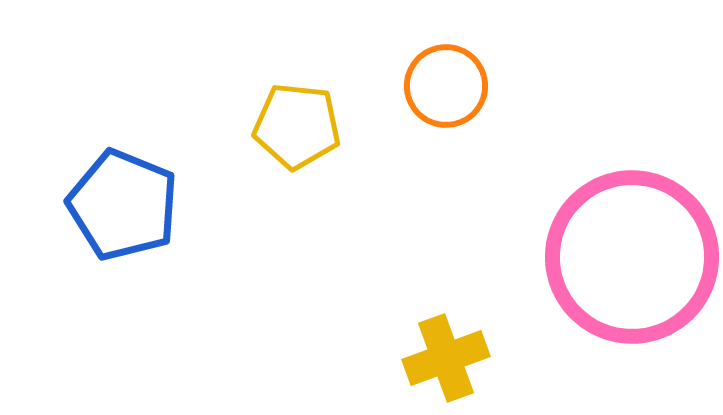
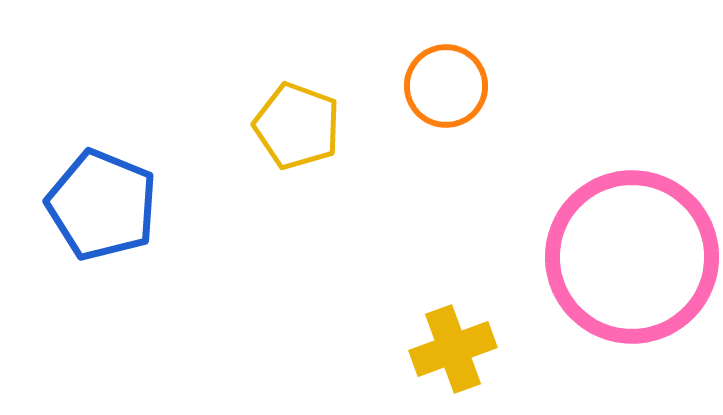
yellow pentagon: rotated 14 degrees clockwise
blue pentagon: moved 21 px left
yellow cross: moved 7 px right, 9 px up
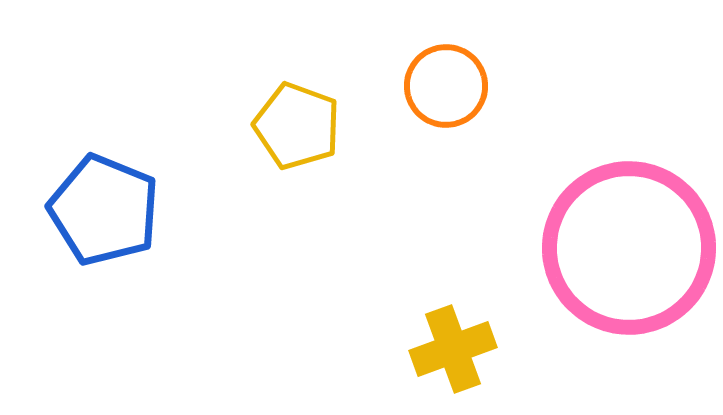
blue pentagon: moved 2 px right, 5 px down
pink circle: moved 3 px left, 9 px up
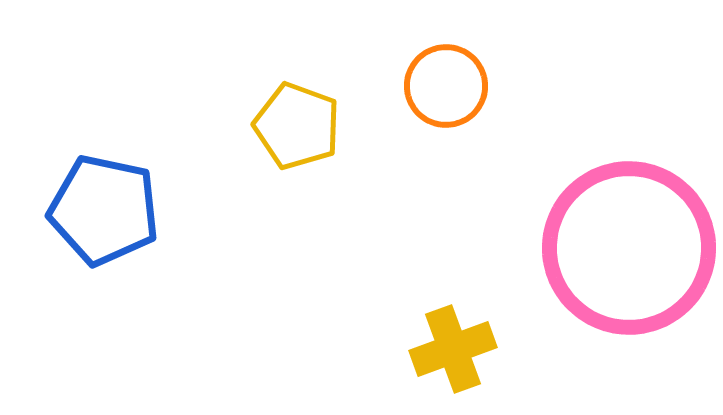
blue pentagon: rotated 10 degrees counterclockwise
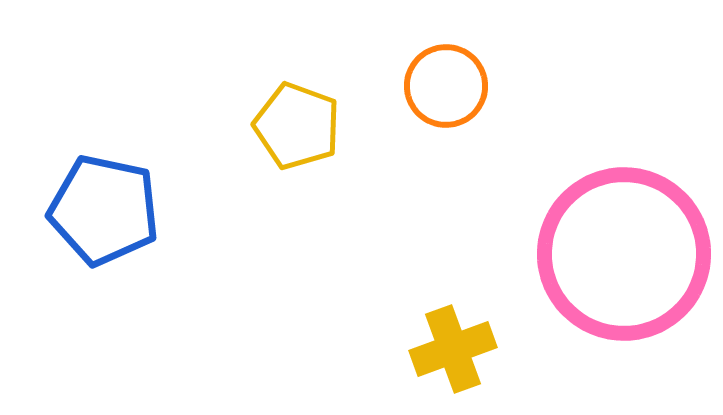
pink circle: moved 5 px left, 6 px down
